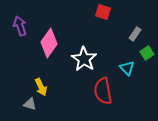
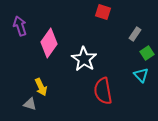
cyan triangle: moved 14 px right, 7 px down
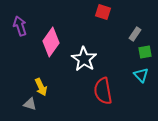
pink diamond: moved 2 px right, 1 px up
green square: moved 2 px left, 1 px up; rotated 24 degrees clockwise
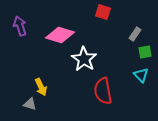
pink diamond: moved 9 px right, 7 px up; rotated 72 degrees clockwise
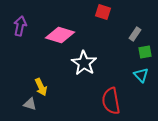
purple arrow: rotated 30 degrees clockwise
white star: moved 4 px down
red semicircle: moved 8 px right, 10 px down
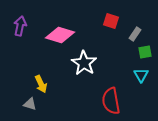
red square: moved 8 px right, 9 px down
cyan triangle: rotated 14 degrees clockwise
yellow arrow: moved 3 px up
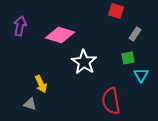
red square: moved 5 px right, 10 px up
green square: moved 17 px left, 6 px down
white star: moved 1 px up
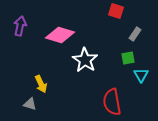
white star: moved 1 px right, 2 px up
red semicircle: moved 1 px right, 1 px down
